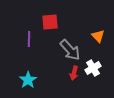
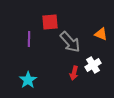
orange triangle: moved 3 px right, 2 px up; rotated 24 degrees counterclockwise
gray arrow: moved 8 px up
white cross: moved 3 px up
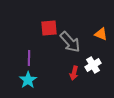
red square: moved 1 px left, 6 px down
purple line: moved 19 px down
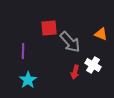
purple line: moved 6 px left, 7 px up
white cross: rotated 28 degrees counterclockwise
red arrow: moved 1 px right, 1 px up
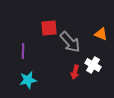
cyan star: rotated 24 degrees clockwise
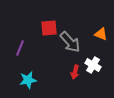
purple line: moved 3 px left, 3 px up; rotated 21 degrees clockwise
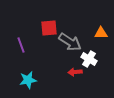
orange triangle: moved 1 px up; rotated 24 degrees counterclockwise
gray arrow: rotated 15 degrees counterclockwise
purple line: moved 1 px right, 3 px up; rotated 42 degrees counterclockwise
white cross: moved 4 px left, 6 px up
red arrow: rotated 72 degrees clockwise
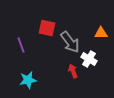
red square: moved 2 px left; rotated 18 degrees clockwise
gray arrow: rotated 20 degrees clockwise
red arrow: moved 2 px left, 1 px up; rotated 72 degrees clockwise
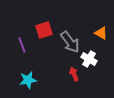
red square: moved 3 px left, 2 px down; rotated 30 degrees counterclockwise
orange triangle: rotated 32 degrees clockwise
purple line: moved 1 px right
red arrow: moved 1 px right, 3 px down
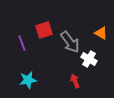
purple line: moved 2 px up
red arrow: moved 1 px right, 7 px down
